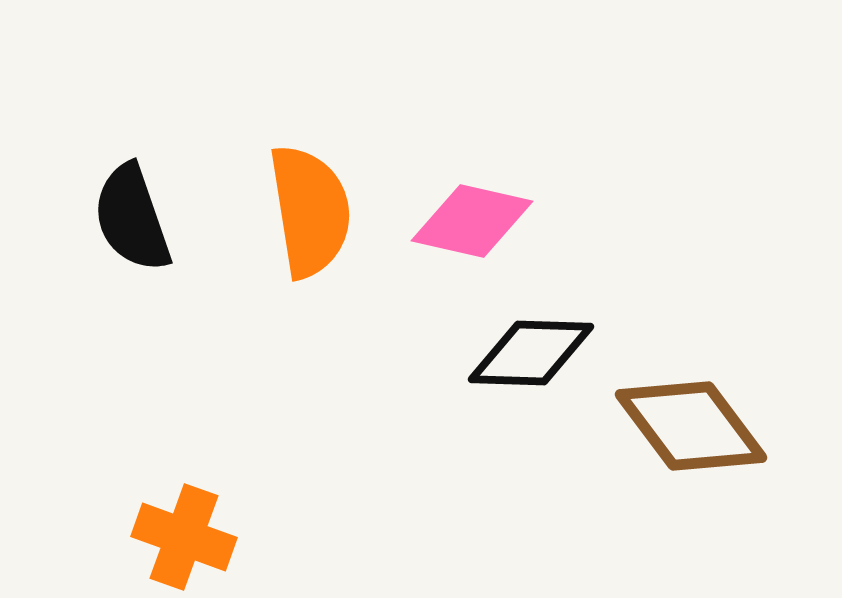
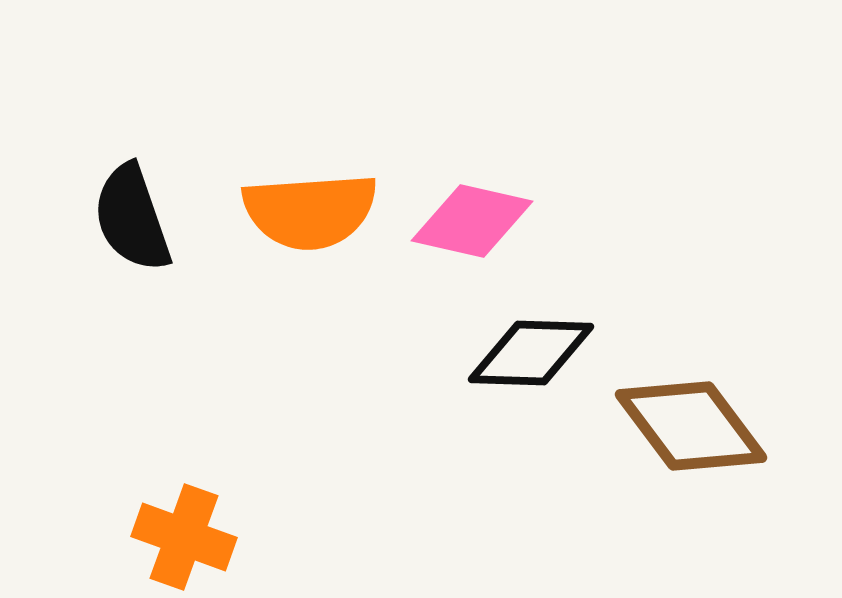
orange semicircle: rotated 95 degrees clockwise
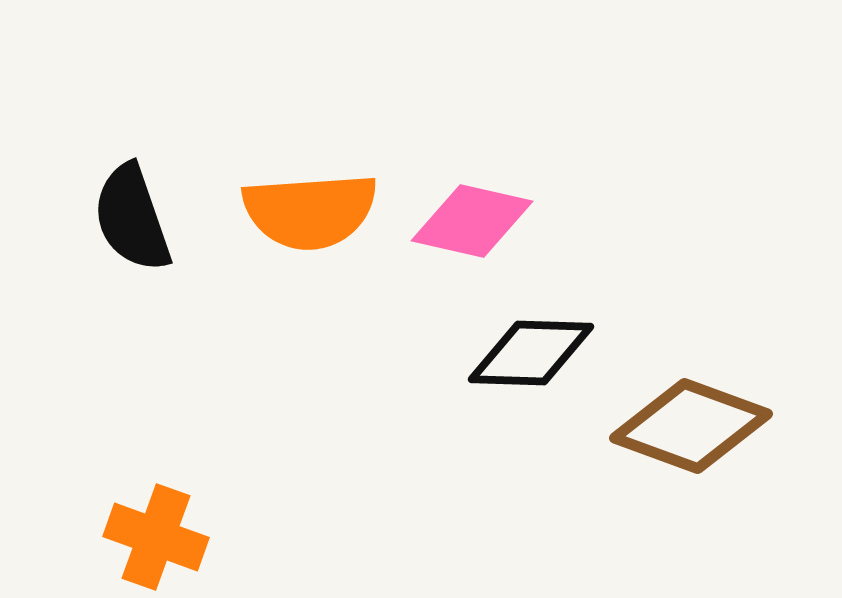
brown diamond: rotated 33 degrees counterclockwise
orange cross: moved 28 px left
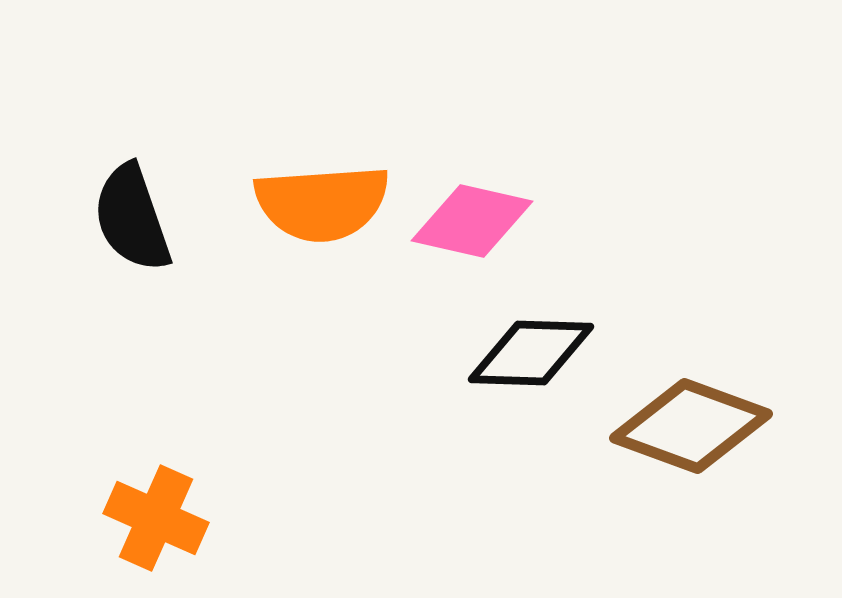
orange semicircle: moved 12 px right, 8 px up
orange cross: moved 19 px up; rotated 4 degrees clockwise
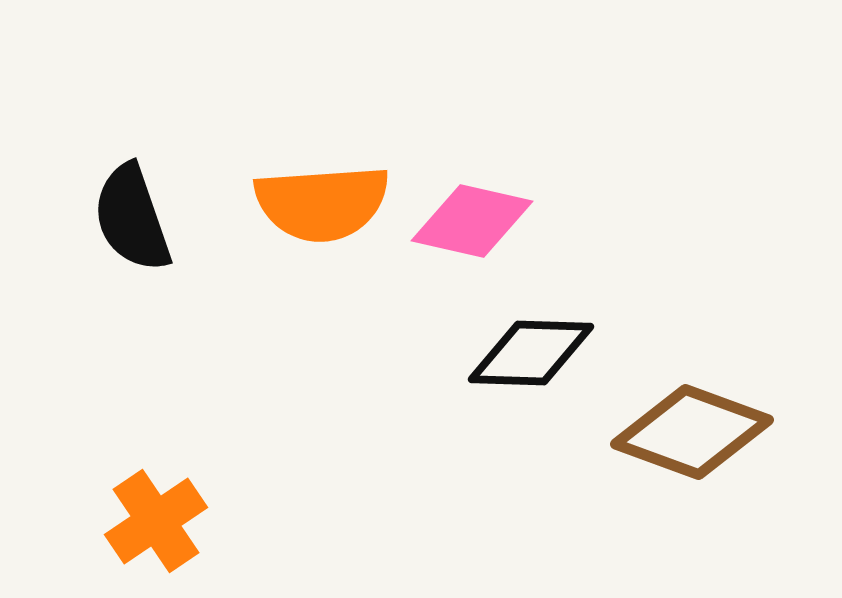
brown diamond: moved 1 px right, 6 px down
orange cross: moved 3 px down; rotated 32 degrees clockwise
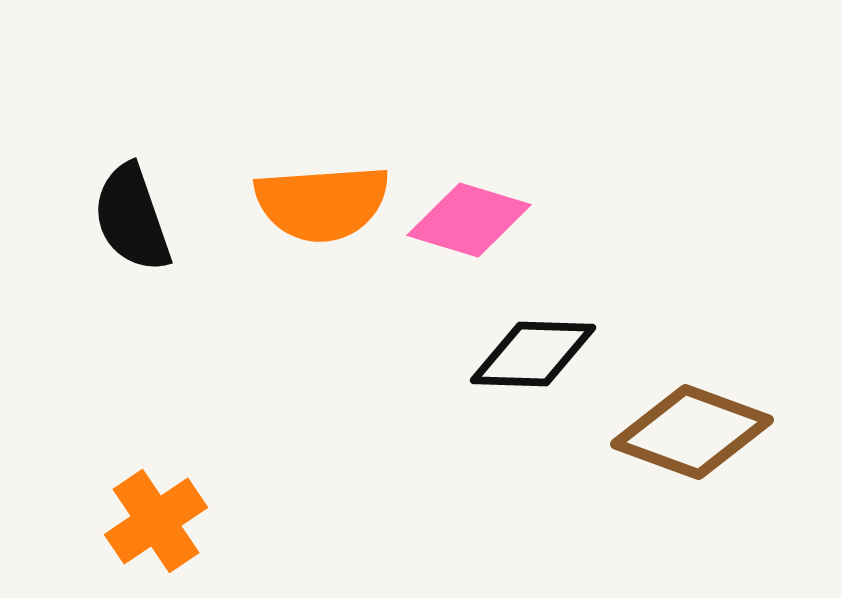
pink diamond: moved 3 px left, 1 px up; rotated 4 degrees clockwise
black diamond: moved 2 px right, 1 px down
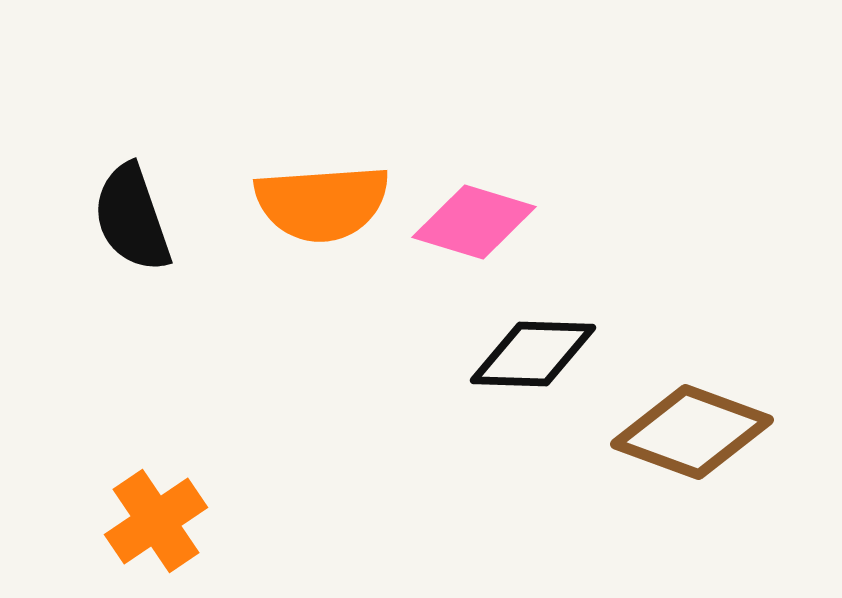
pink diamond: moved 5 px right, 2 px down
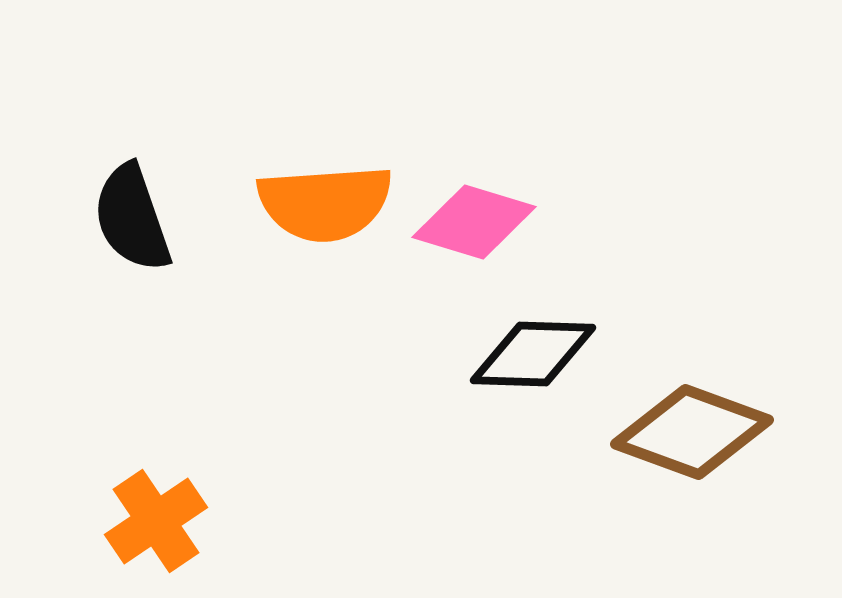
orange semicircle: moved 3 px right
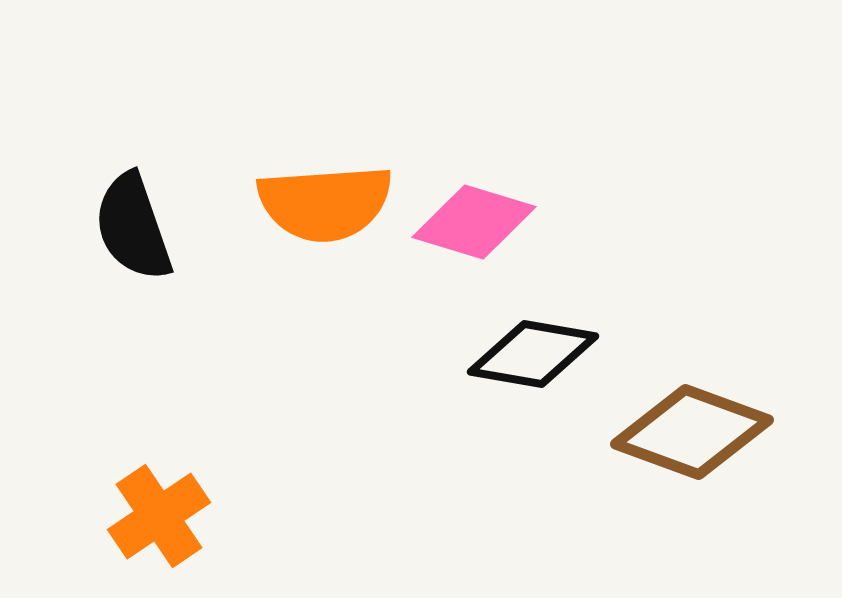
black semicircle: moved 1 px right, 9 px down
black diamond: rotated 8 degrees clockwise
orange cross: moved 3 px right, 5 px up
